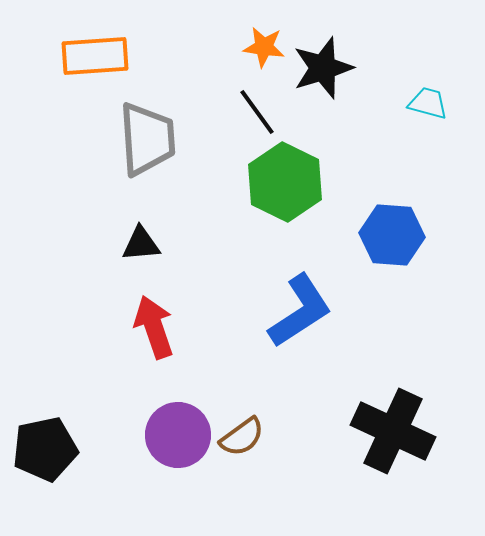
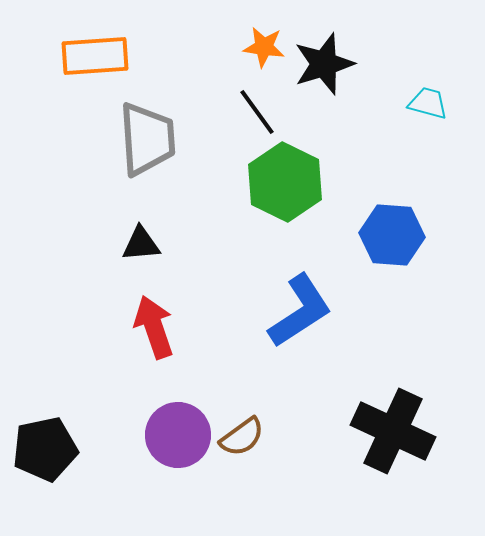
black star: moved 1 px right, 4 px up
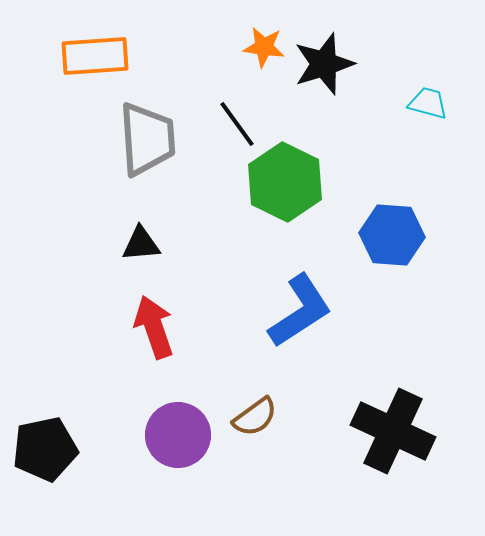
black line: moved 20 px left, 12 px down
brown semicircle: moved 13 px right, 20 px up
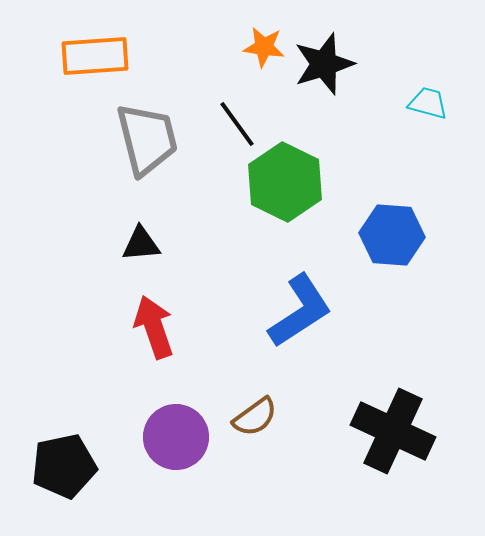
gray trapezoid: rotated 10 degrees counterclockwise
purple circle: moved 2 px left, 2 px down
black pentagon: moved 19 px right, 17 px down
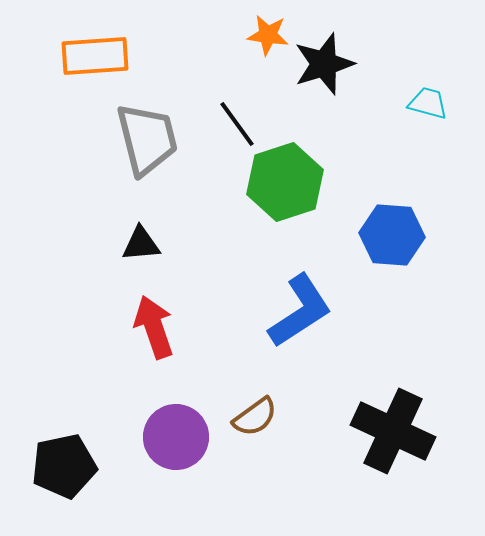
orange star: moved 4 px right, 12 px up
green hexagon: rotated 16 degrees clockwise
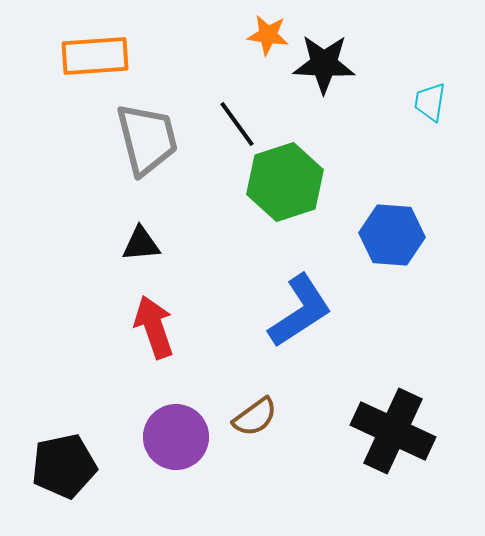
black star: rotated 20 degrees clockwise
cyan trapezoid: moved 2 px right, 1 px up; rotated 96 degrees counterclockwise
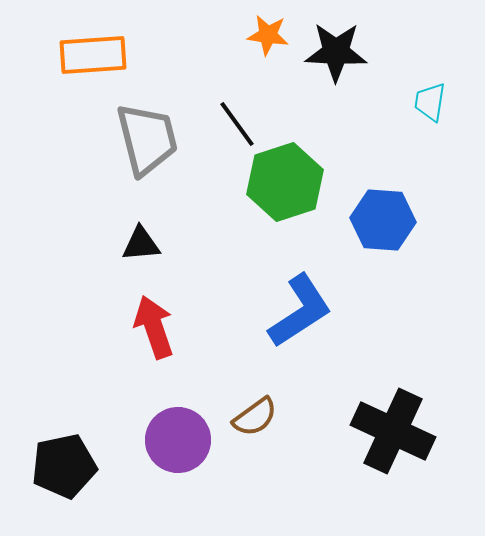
orange rectangle: moved 2 px left, 1 px up
black star: moved 12 px right, 12 px up
blue hexagon: moved 9 px left, 15 px up
purple circle: moved 2 px right, 3 px down
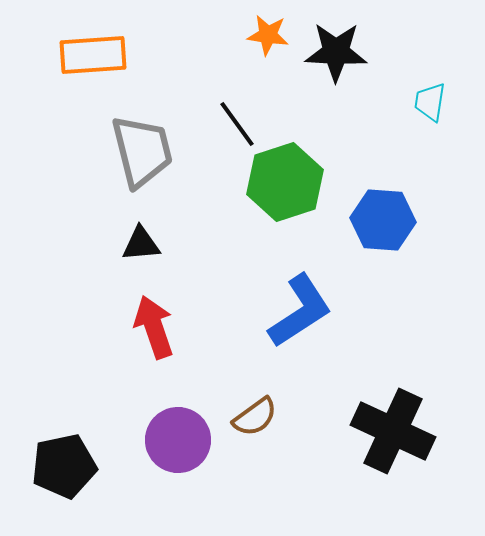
gray trapezoid: moved 5 px left, 12 px down
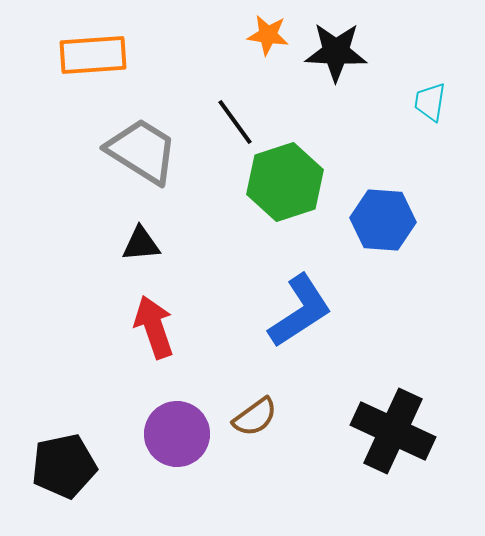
black line: moved 2 px left, 2 px up
gray trapezoid: rotated 44 degrees counterclockwise
purple circle: moved 1 px left, 6 px up
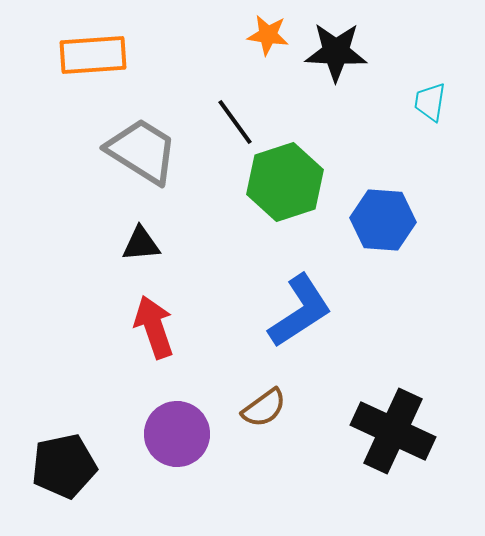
brown semicircle: moved 9 px right, 9 px up
